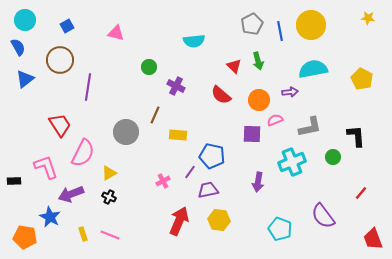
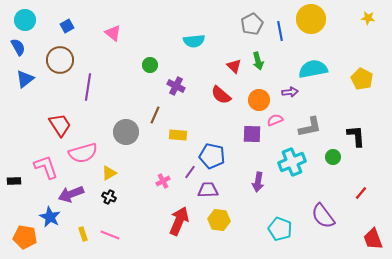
yellow circle at (311, 25): moved 6 px up
pink triangle at (116, 33): moved 3 px left; rotated 24 degrees clockwise
green circle at (149, 67): moved 1 px right, 2 px up
pink semicircle at (83, 153): rotated 48 degrees clockwise
purple trapezoid at (208, 190): rotated 10 degrees clockwise
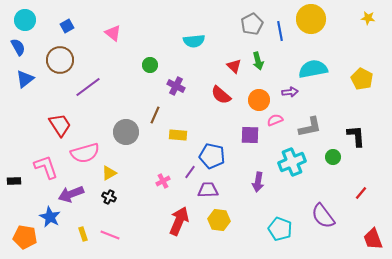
purple line at (88, 87): rotated 44 degrees clockwise
purple square at (252, 134): moved 2 px left, 1 px down
pink semicircle at (83, 153): moved 2 px right
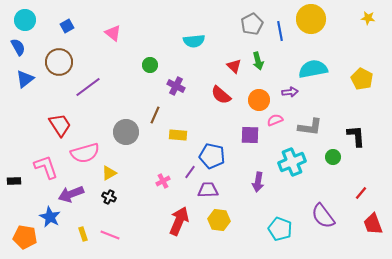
brown circle at (60, 60): moved 1 px left, 2 px down
gray L-shape at (310, 127): rotated 20 degrees clockwise
red trapezoid at (373, 239): moved 15 px up
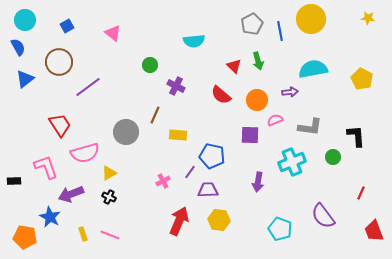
orange circle at (259, 100): moved 2 px left
red line at (361, 193): rotated 16 degrees counterclockwise
red trapezoid at (373, 224): moved 1 px right, 7 px down
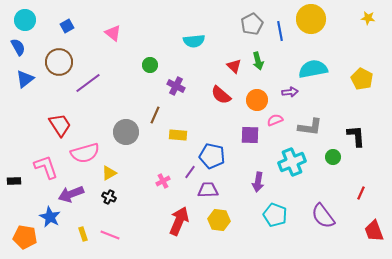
purple line at (88, 87): moved 4 px up
cyan pentagon at (280, 229): moved 5 px left, 14 px up
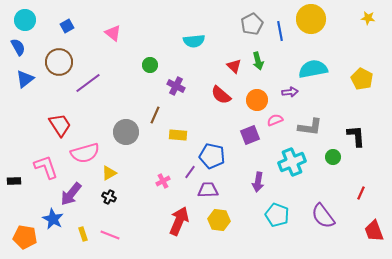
purple square at (250, 135): rotated 24 degrees counterclockwise
purple arrow at (71, 194): rotated 30 degrees counterclockwise
cyan pentagon at (275, 215): moved 2 px right
blue star at (50, 217): moved 3 px right, 2 px down
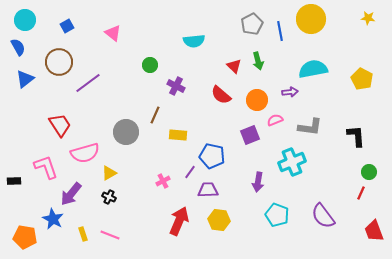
green circle at (333, 157): moved 36 px right, 15 px down
